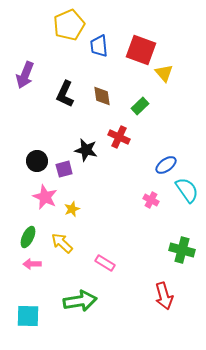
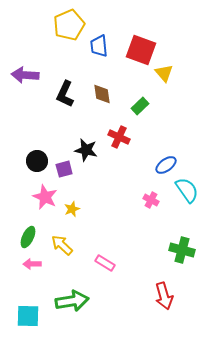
purple arrow: rotated 72 degrees clockwise
brown diamond: moved 2 px up
yellow arrow: moved 2 px down
green arrow: moved 8 px left
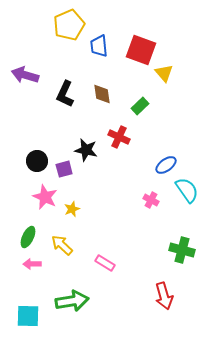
purple arrow: rotated 12 degrees clockwise
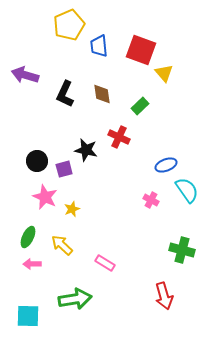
blue ellipse: rotated 15 degrees clockwise
green arrow: moved 3 px right, 2 px up
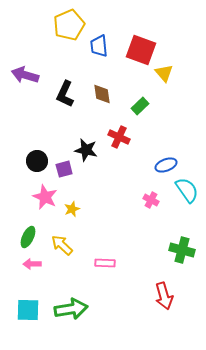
pink rectangle: rotated 30 degrees counterclockwise
green arrow: moved 4 px left, 10 px down
cyan square: moved 6 px up
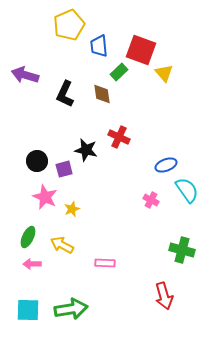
green rectangle: moved 21 px left, 34 px up
yellow arrow: rotated 15 degrees counterclockwise
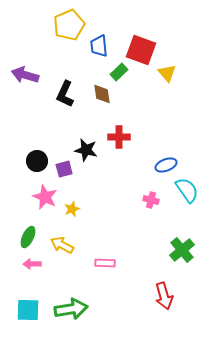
yellow triangle: moved 3 px right
red cross: rotated 25 degrees counterclockwise
pink cross: rotated 14 degrees counterclockwise
green cross: rotated 35 degrees clockwise
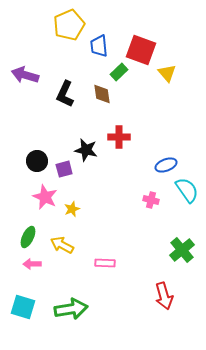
cyan square: moved 5 px left, 3 px up; rotated 15 degrees clockwise
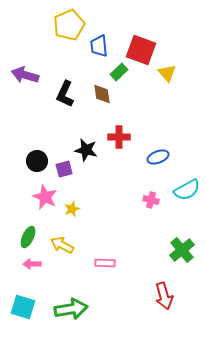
blue ellipse: moved 8 px left, 8 px up
cyan semicircle: rotated 96 degrees clockwise
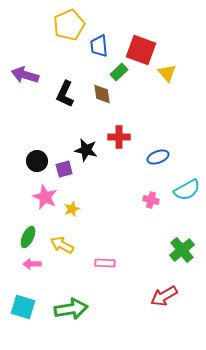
red arrow: rotated 76 degrees clockwise
